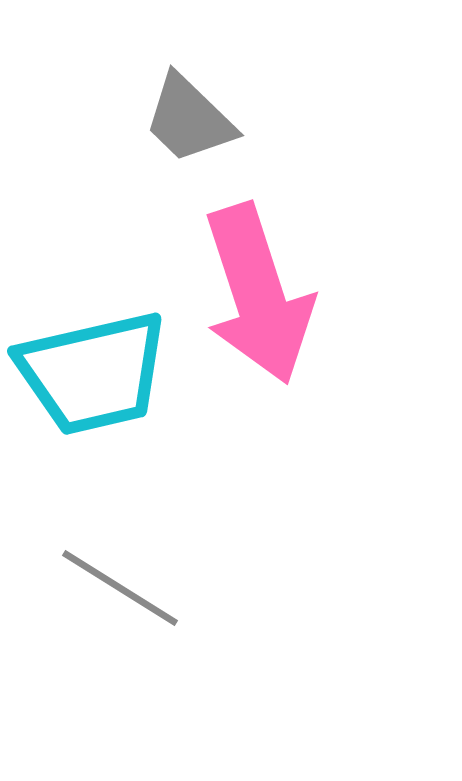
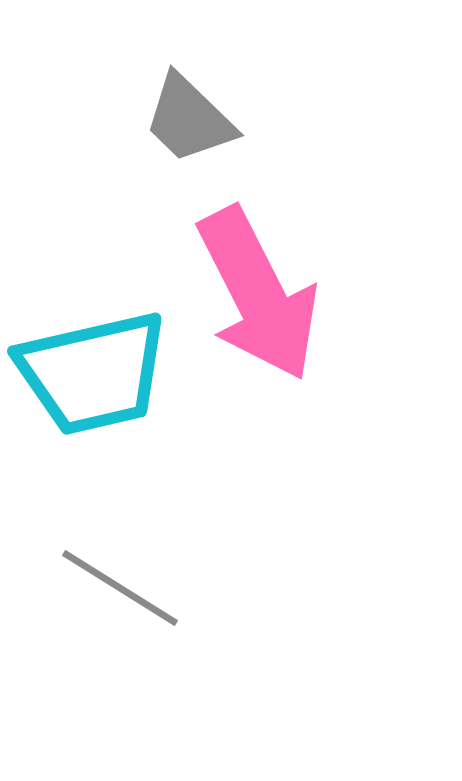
pink arrow: rotated 9 degrees counterclockwise
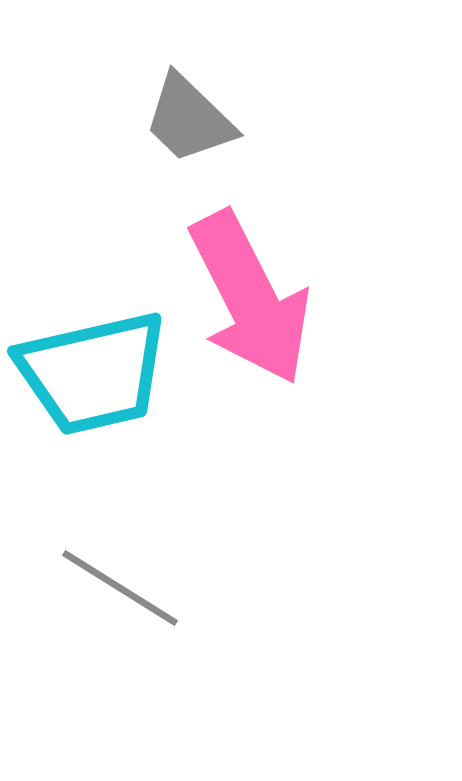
pink arrow: moved 8 px left, 4 px down
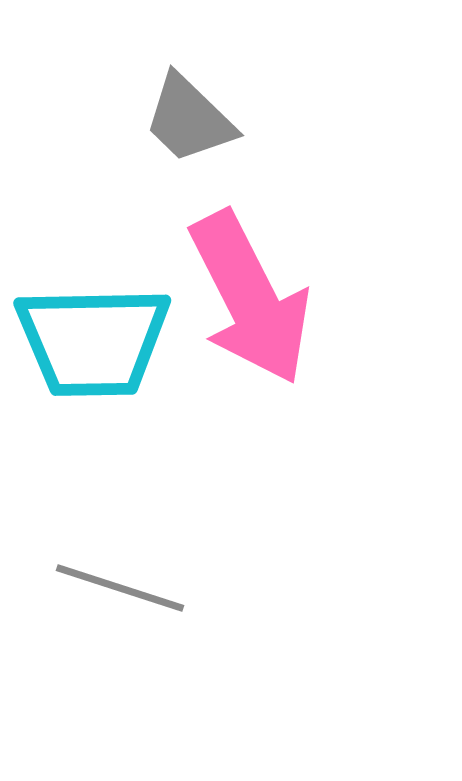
cyan trapezoid: moved 32 px up; rotated 12 degrees clockwise
gray line: rotated 14 degrees counterclockwise
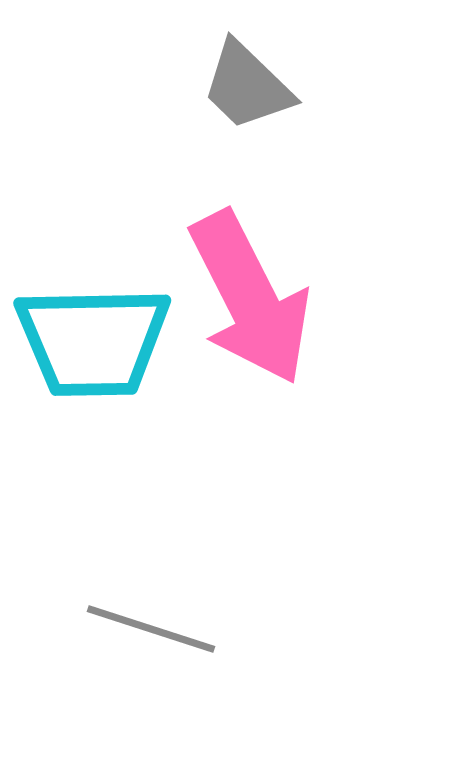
gray trapezoid: moved 58 px right, 33 px up
gray line: moved 31 px right, 41 px down
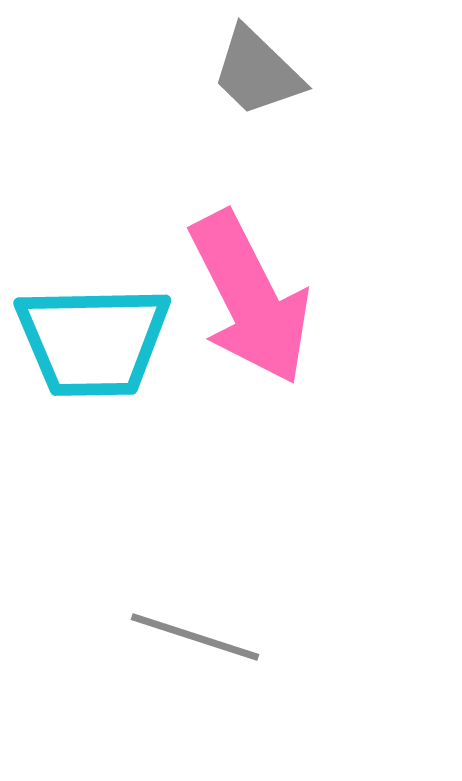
gray trapezoid: moved 10 px right, 14 px up
gray line: moved 44 px right, 8 px down
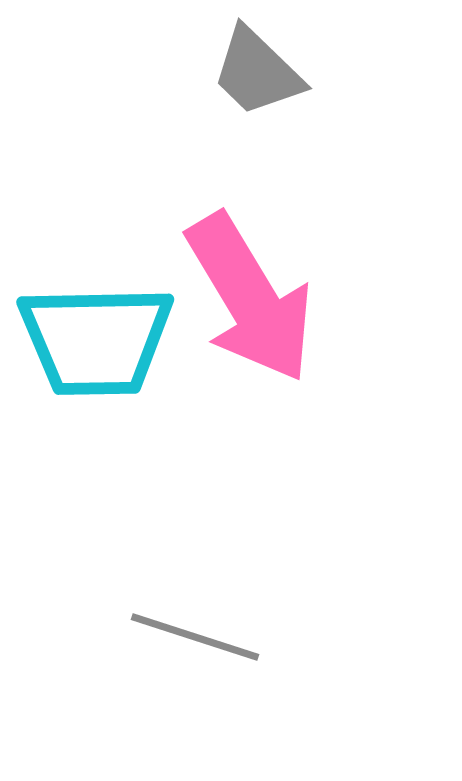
pink arrow: rotated 4 degrees counterclockwise
cyan trapezoid: moved 3 px right, 1 px up
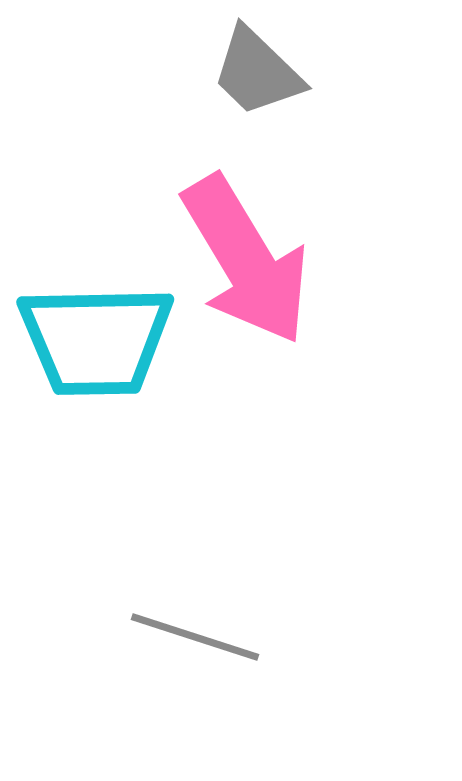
pink arrow: moved 4 px left, 38 px up
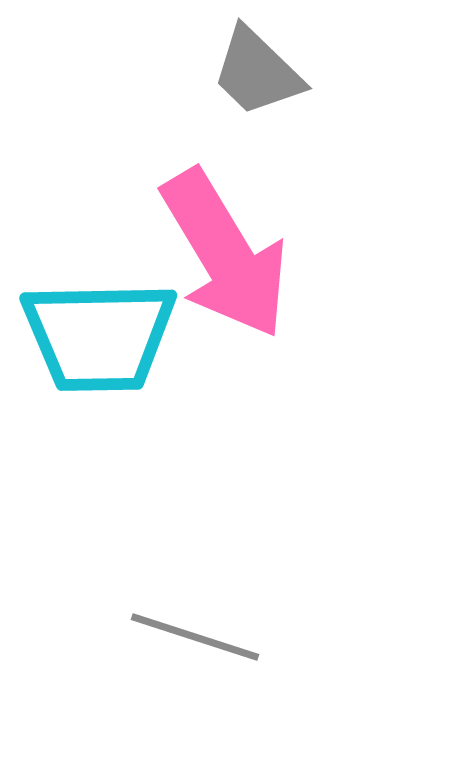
pink arrow: moved 21 px left, 6 px up
cyan trapezoid: moved 3 px right, 4 px up
